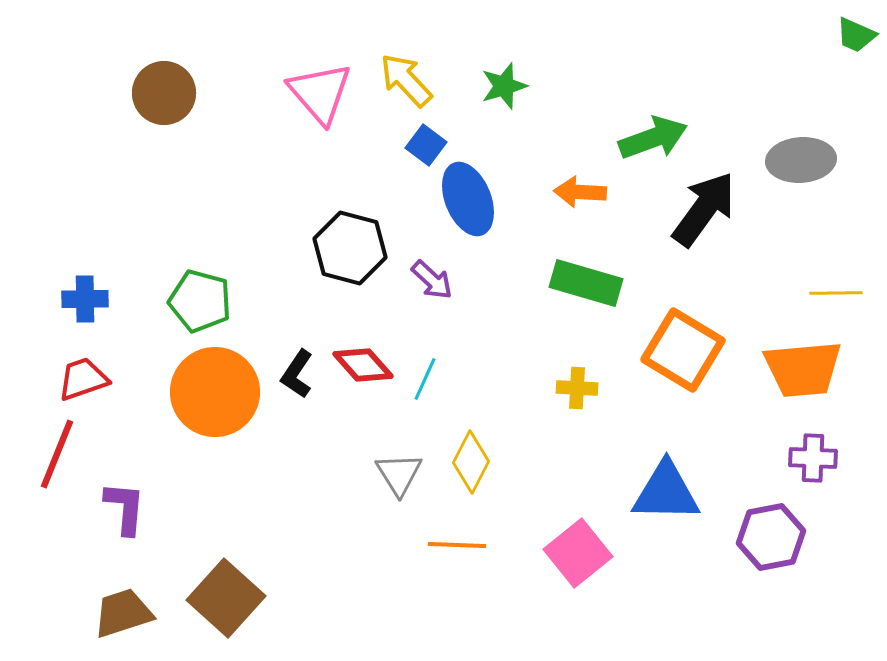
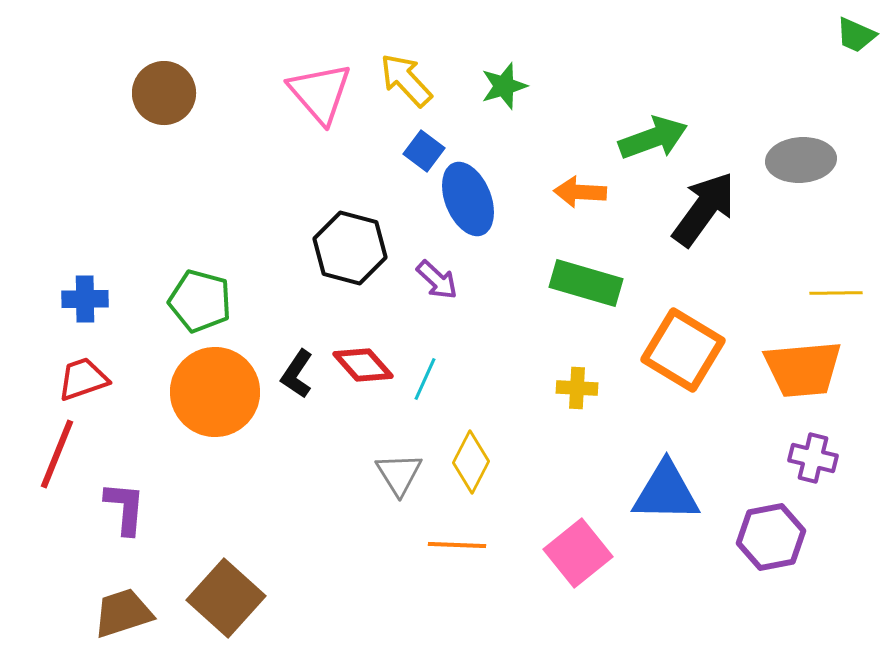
blue square: moved 2 px left, 6 px down
purple arrow: moved 5 px right
purple cross: rotated 12 degrees clockwise
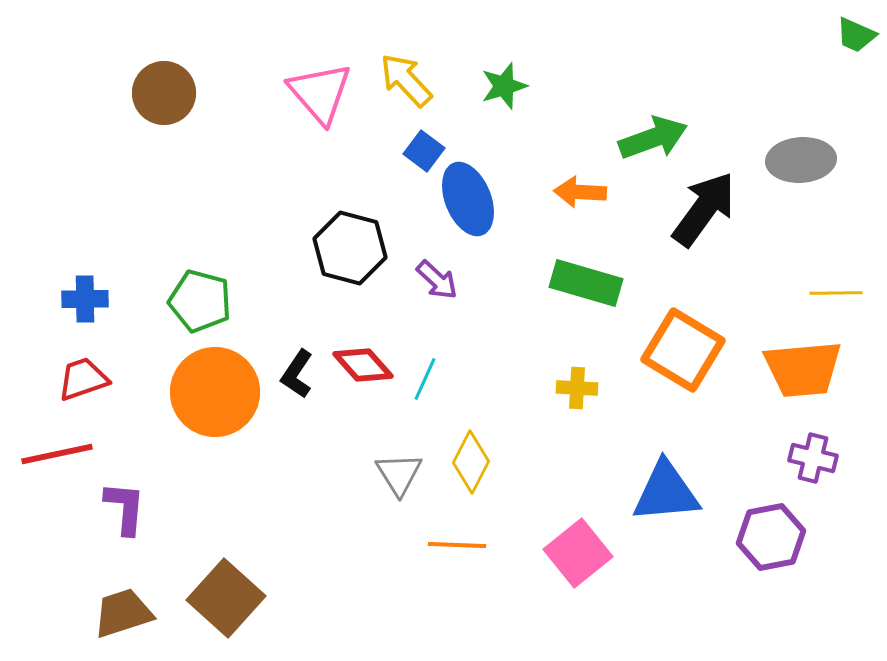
red line: rotated 56 degrees clockwise
blue triangle: rotated 6 degrees counterclockwise
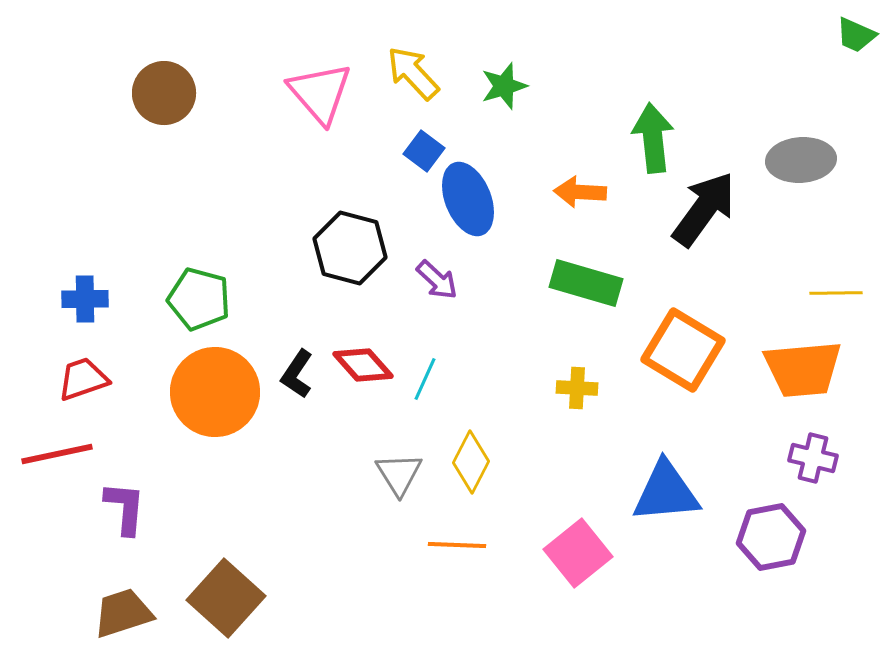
yellow arrow: moved 7 px right, 7 px up
green arrow: rotated 76 degrees counterclockwise
green pentagon: moved 1 px left, 2 px up
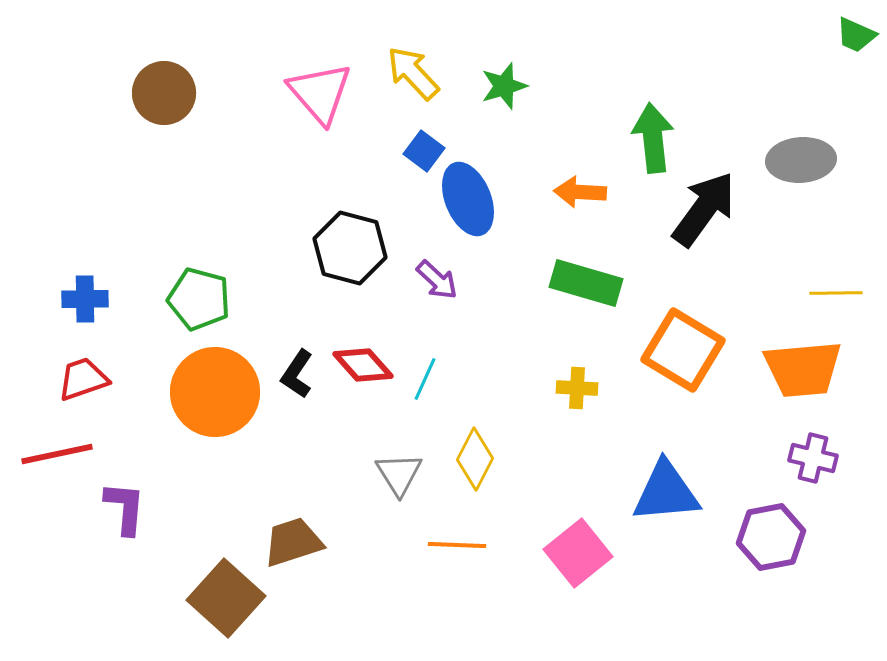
yellow diamond: moved 4 px right, 3 px up
brown trapezoid: moved 170 px right, 71 px up
